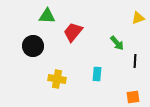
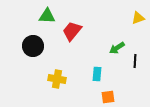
red trapezoid: moved 1 px left, 1 px up
green arrow: moved 5 px down; rotated 98 degrees clockwise
orange square: moved 25 px left
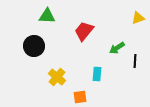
red trapezoid: moved 12 px right
black circle: moved 1 px right
yellow cross: moved 2 px up; rotated 30 degrees clockwise
orange square: moved 28 px left
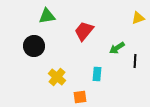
green triangle: rotated 12 degrees counterclockwise
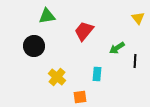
yellow triangle: rotated 48 degrees counterclockwise
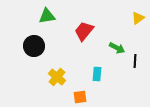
yellow triangle: rotated 32 degrees clockwise
green arrow: rotated 119 degrees counterclockwise
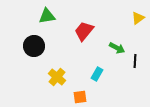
cyan rectangle: rotated 24 degrees clockwise
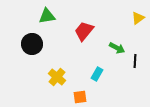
black circle: moved 2 px left, 2 px up
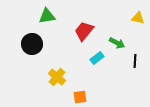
yellow triangle: rotated 48 degrees clockwise
green arrow: moved 5 px up
cyan rectangle: moved 16 px up; rotated 24 degrees clockwise
